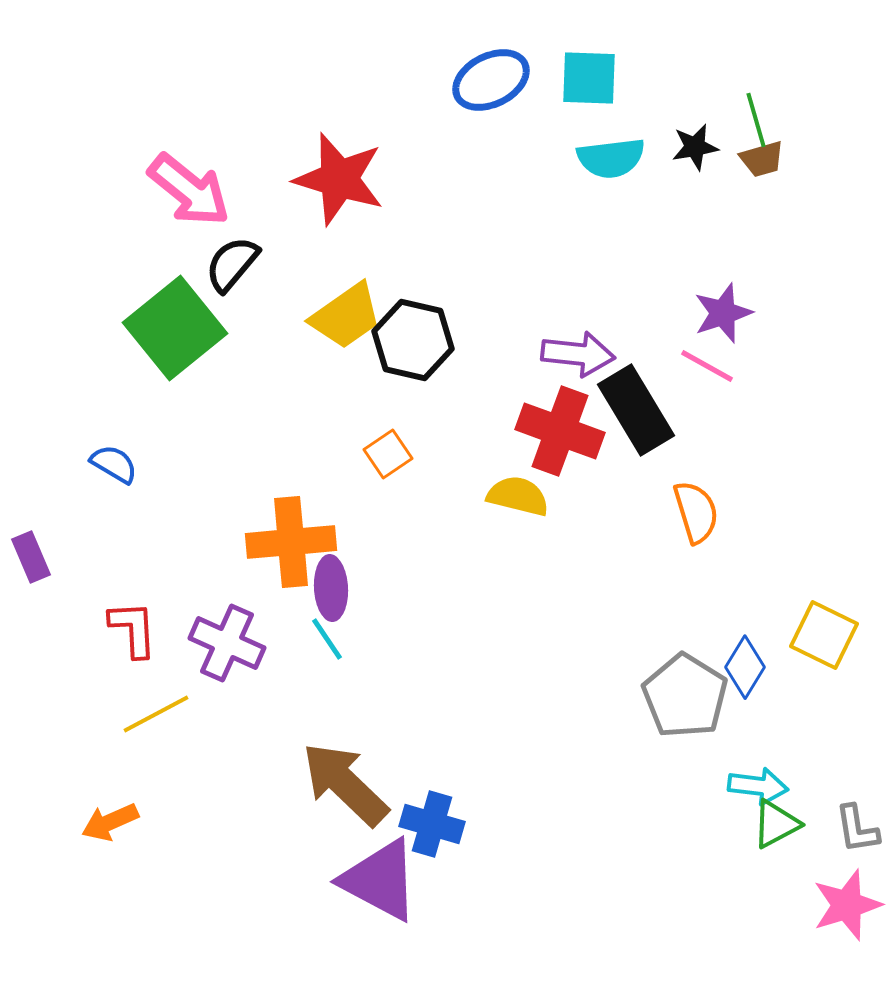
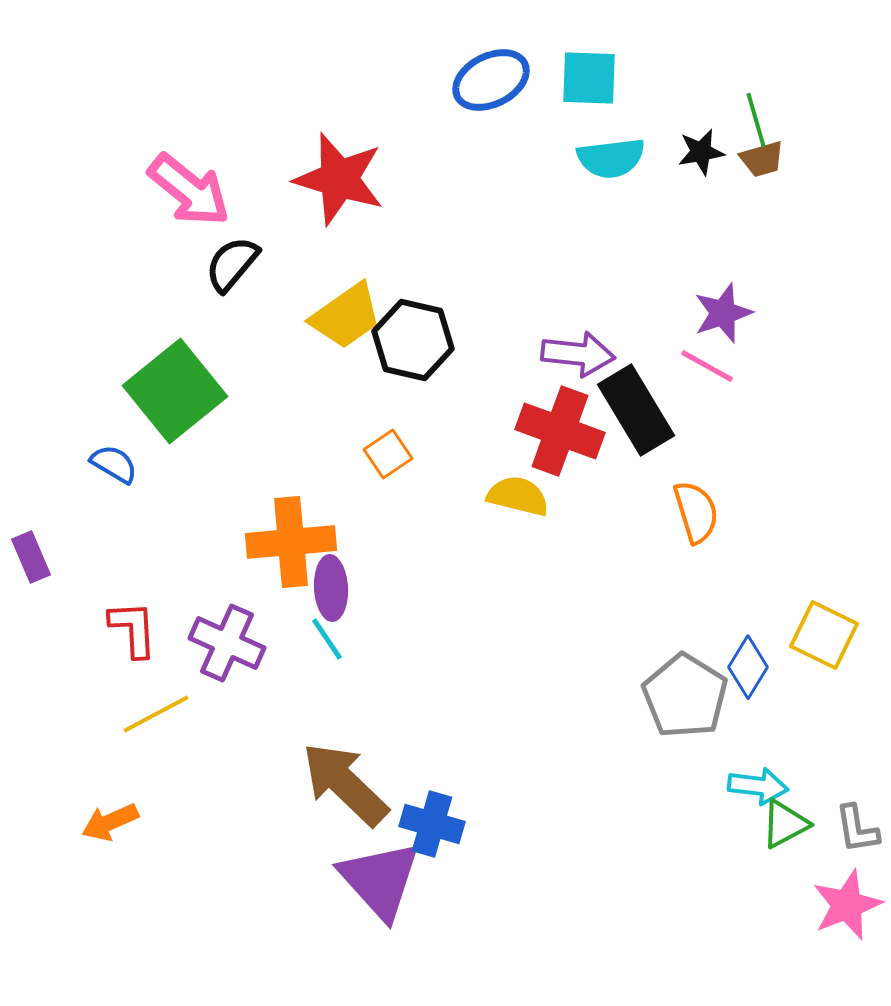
black star: moved 6 px right, 5 px down
green square: moved 63 px down
blue diamond: moved 3 px right
green triangle: moved 9 px right
purple triangle: rotated 20 degrees clockwise
pink star: rotated 4 degrees counterclockwise
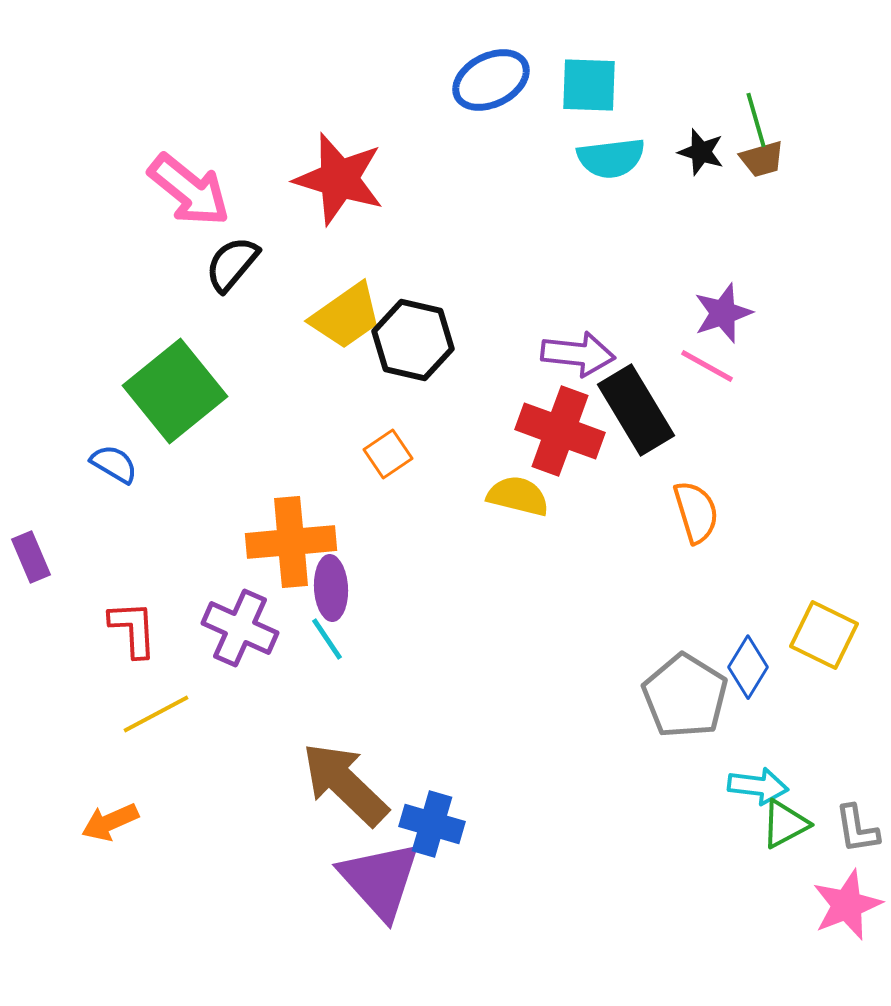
cyan square: moved 7 px down
black star: rotated 27 degrees clockwise
purple cross: moved 13 px right, 15 px up
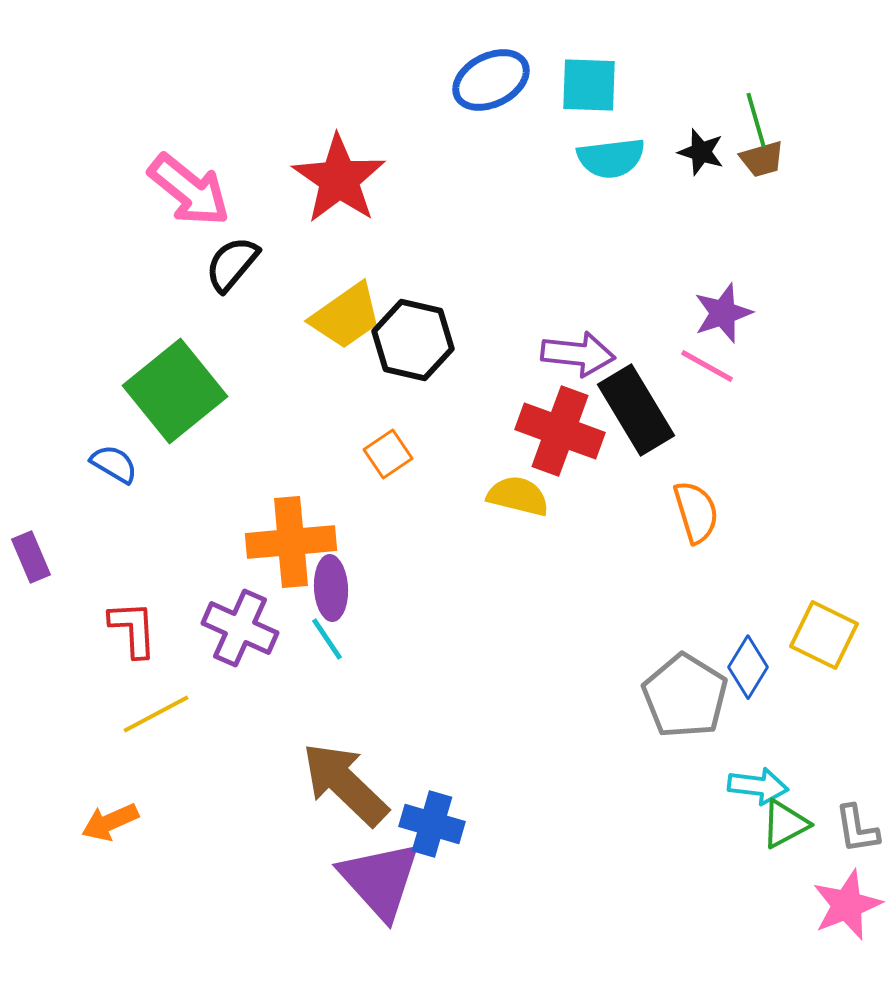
red star: rotated 18 degrees clockwise
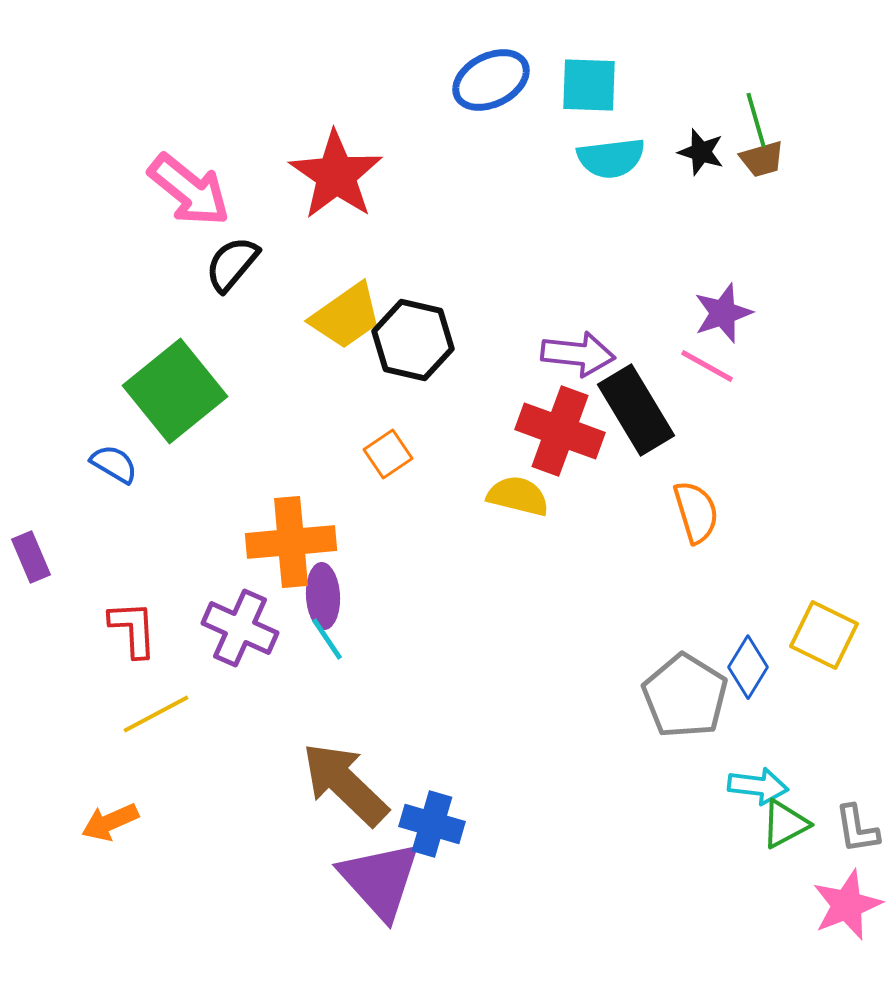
red star: moved 3 px left, 4 px up
purple ellipse: moved 8 px left, 8 px down
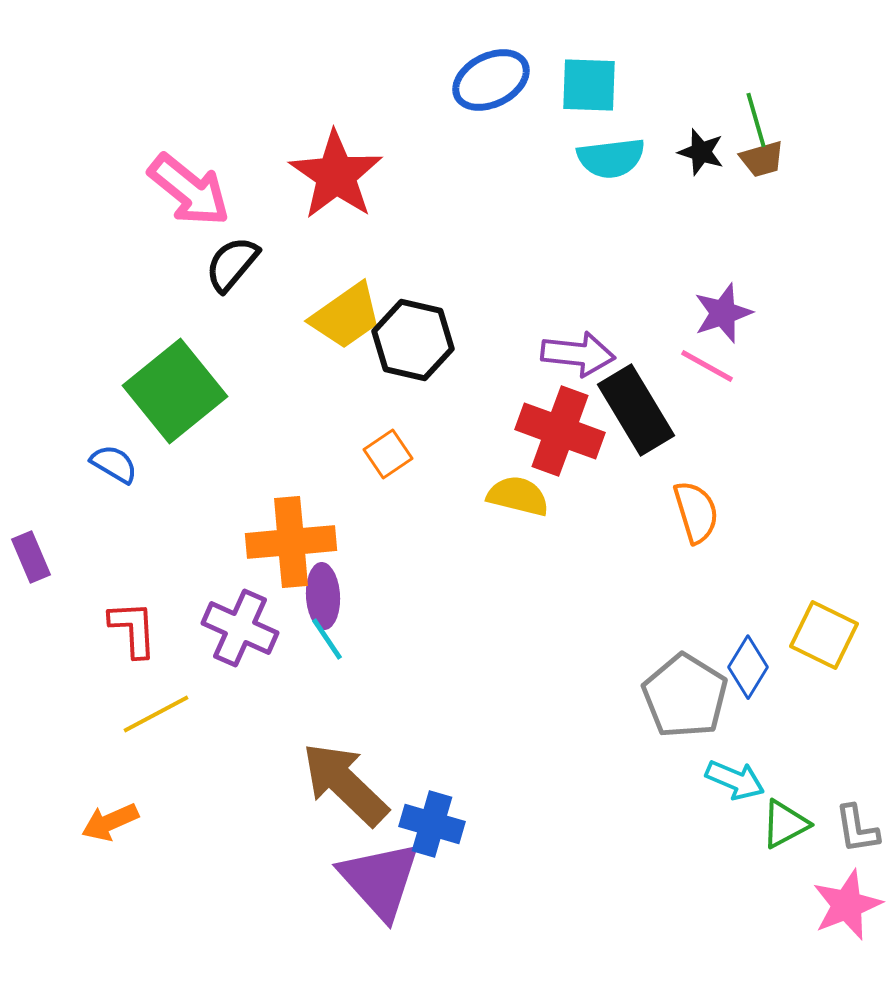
cyan arrow: moved 23 px left, 6 px up; rotated 16 degrees clockwise
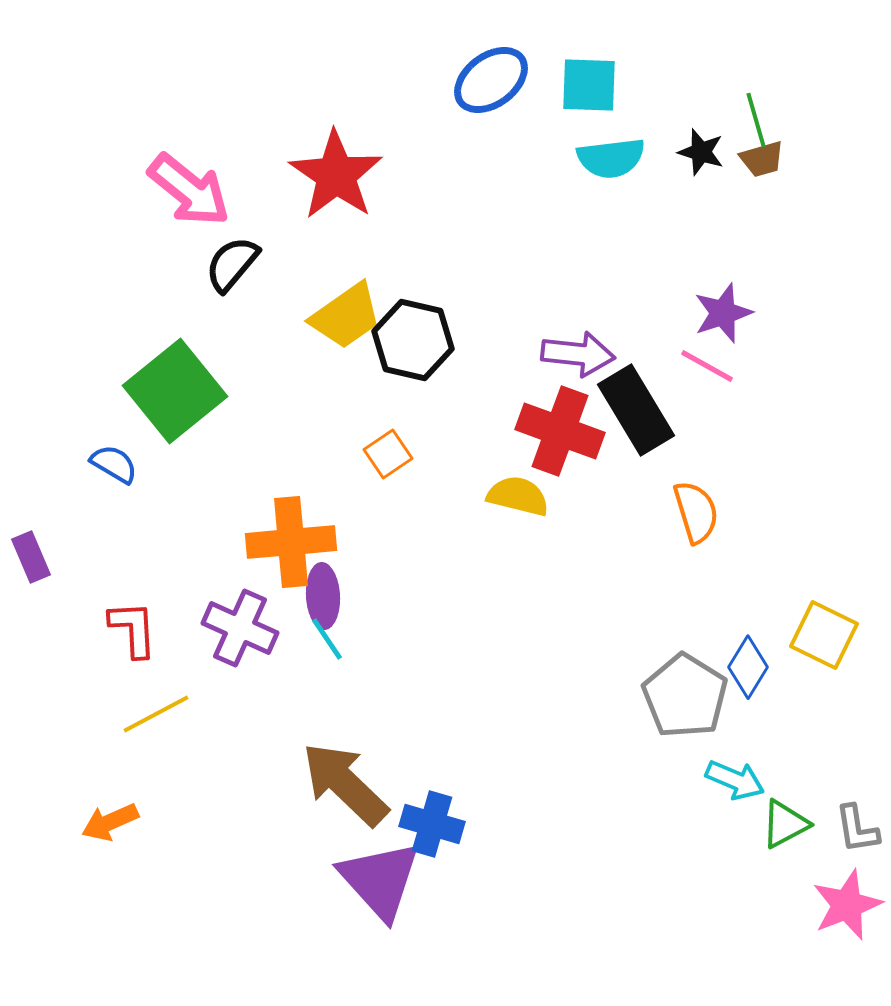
blue ellipse: rotated 10 degrees counterclockwise
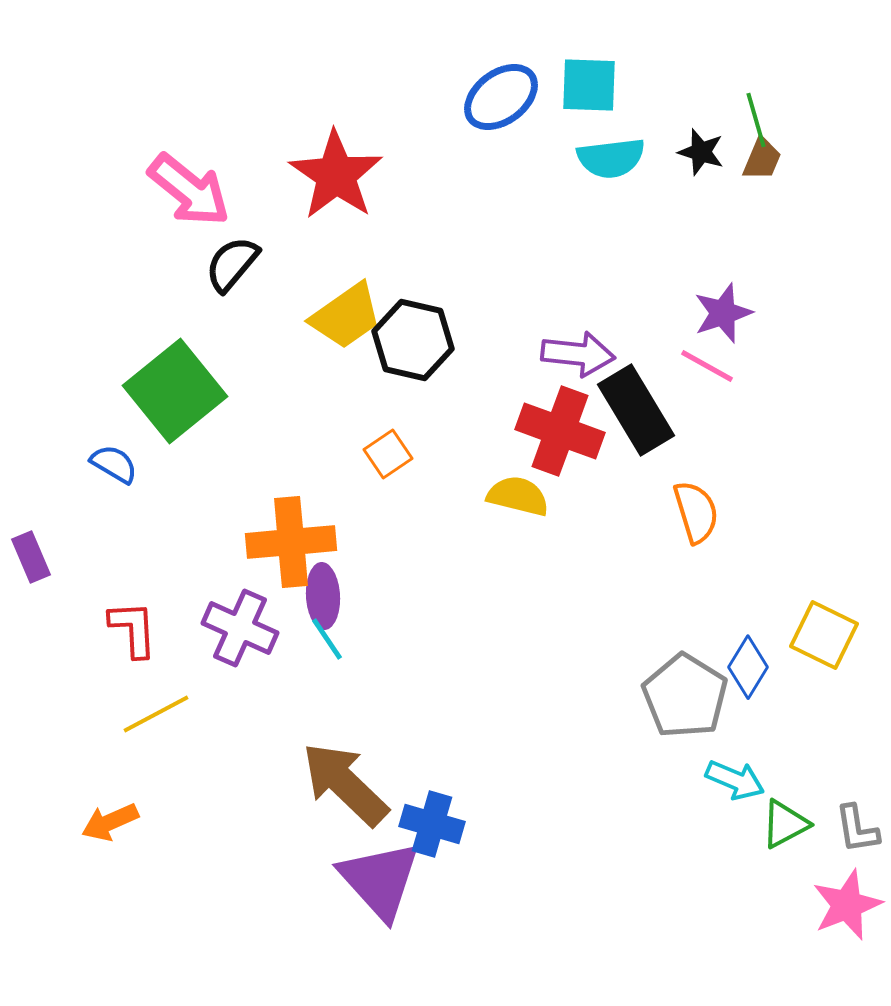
blue ellipse: moved 10 px right, 17 px down
brown trapezoid: rotated 51 degrees counterclockwise
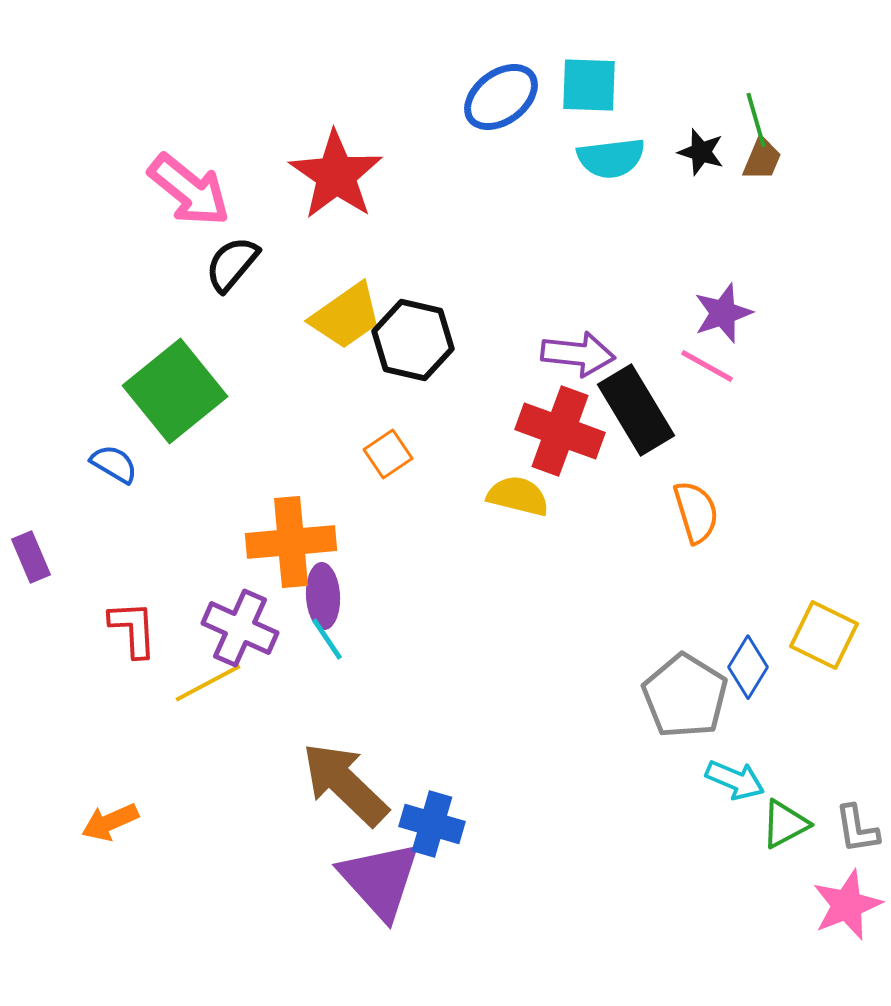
yellow line: moved 52 px right, 31 px up
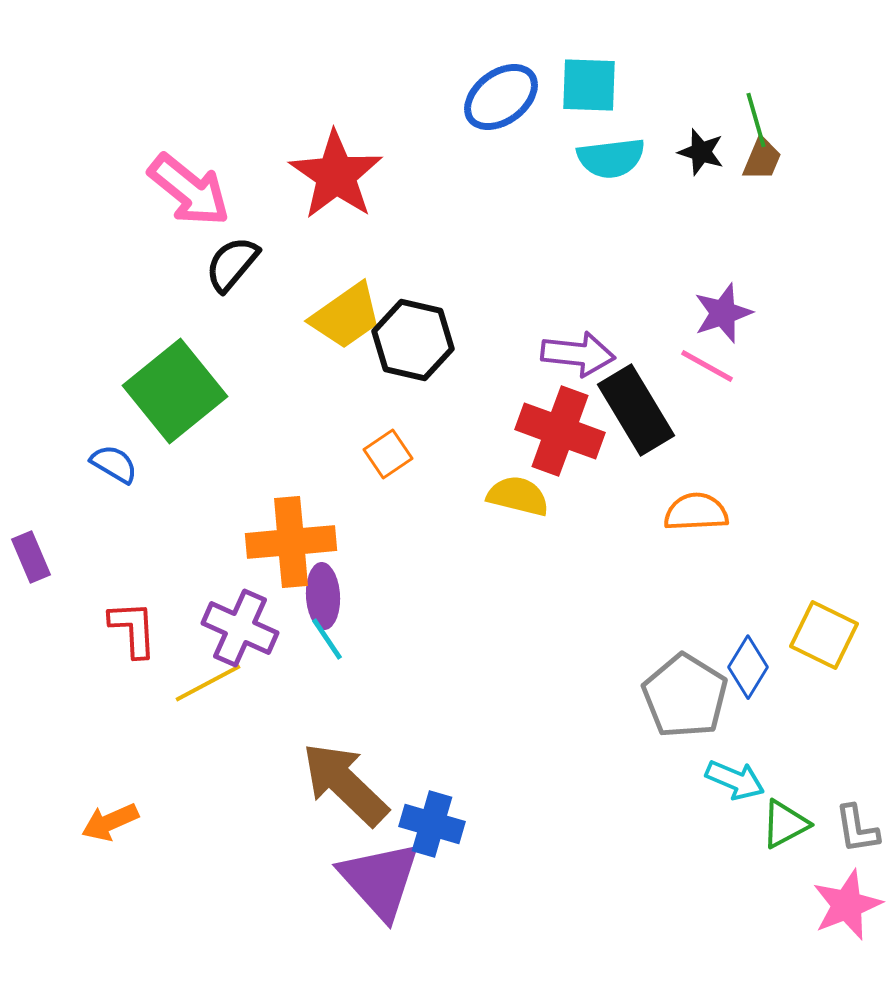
orange semicircle: rotated 76 degrees counterclockwise
